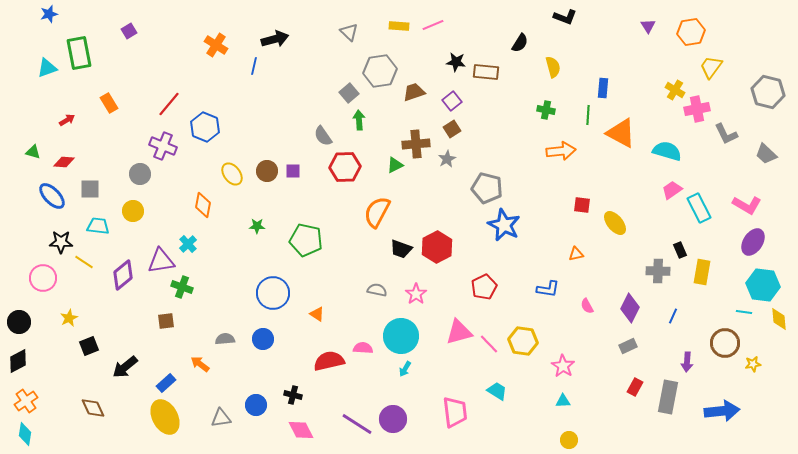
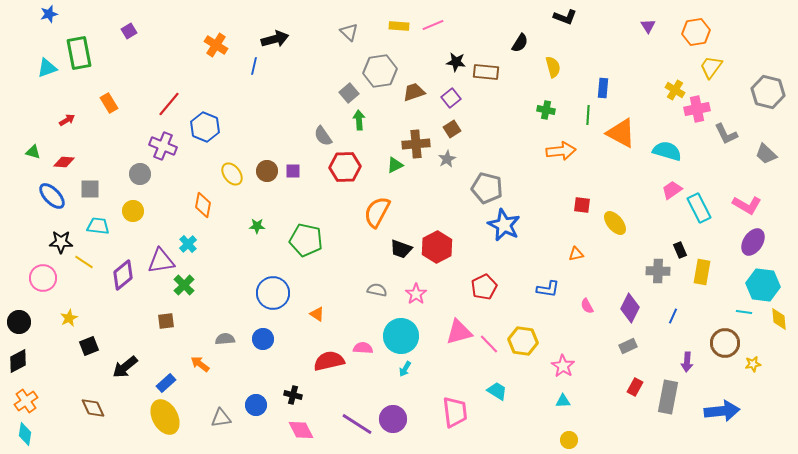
orange hexagon at (691, 32): moved 5 px right
purple square at (452, 101): moved 1 px left, 3 px up
green cross at (182, 287): moved 2 px right, 2 px up; rotated 25 degrees clockwise
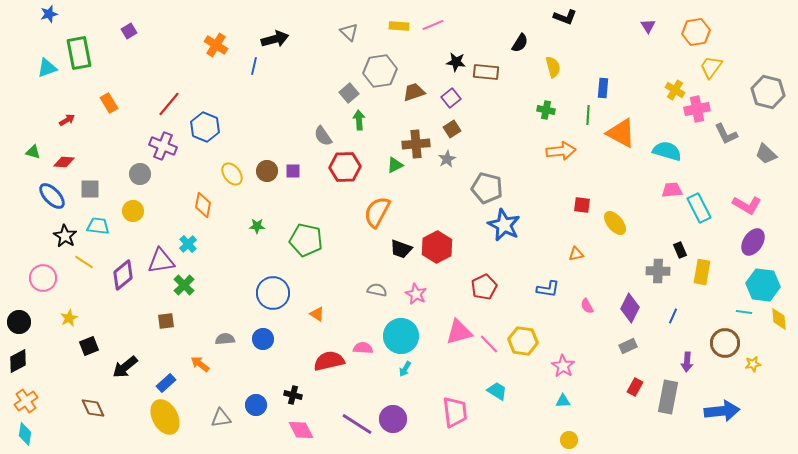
pink trapezoid at (672, 190): rotated 30 degrees clockwise
black star at (61, 242): moved 4 px right, 6 px up; rotated 30 degrees clockwise
pink star at (416, 294): rotated 10 degrees counterclockwise
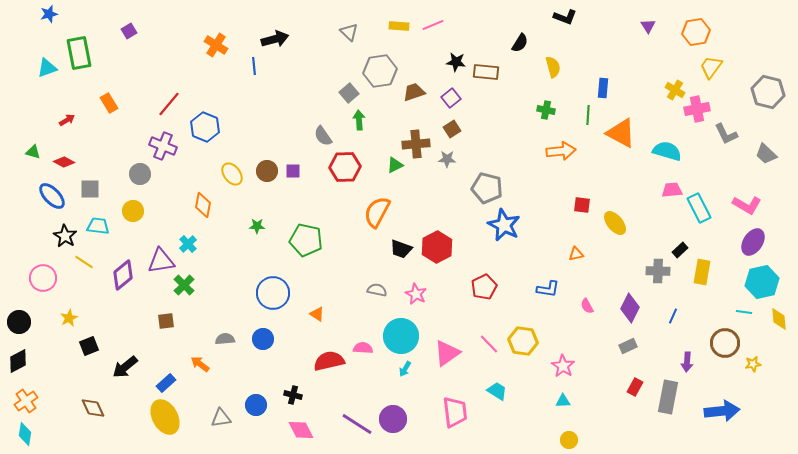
blue line at (254, 66): rotated 18 degrees counterclockwise
gray star at (447, 159): rotated 30 degrees clockwise
red diamond at (64, 162): rotated 25 degrees clockwise
black rectangle at (680, 250): rotated 70 degrees clockwise
cyan hexagon at (763, 285): moved 1 px left, 3 px up; rotated 20 degrees counterclockwise
pink triangle at (459, 332): moved 12 px left, 21 px down; rotated 20 degrees counterclockwise
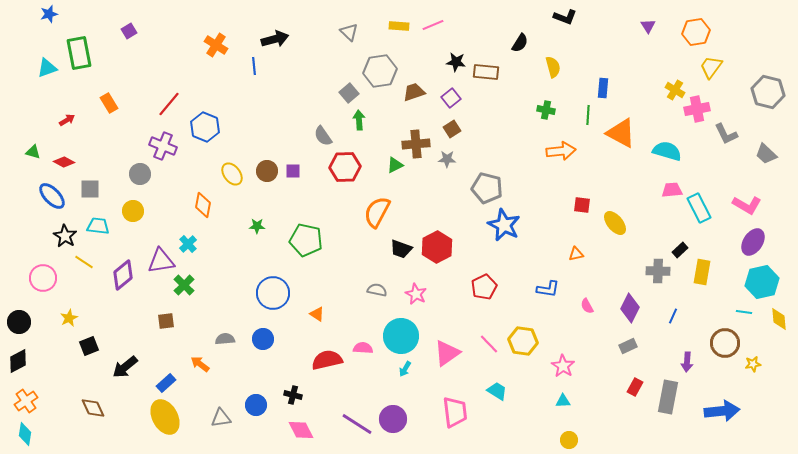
red semicircle at (329, 361): moved 2 px left, 1 px up
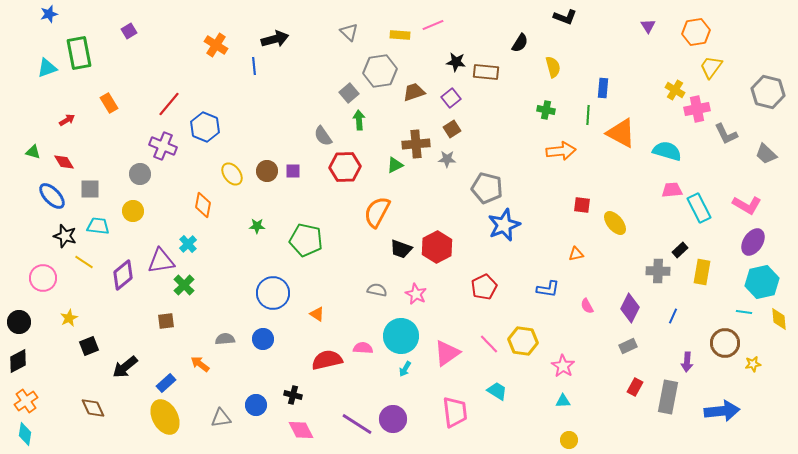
yellow rectangle at (399, 26): moved 1 px right, 9 px down
red diamond at (64, 162): rotated 30 degrees clockwise
blue star at (504, 225): rotated 24 degrees clockwise
black star at (65, 236): rotated 15 degrees counterclockwise
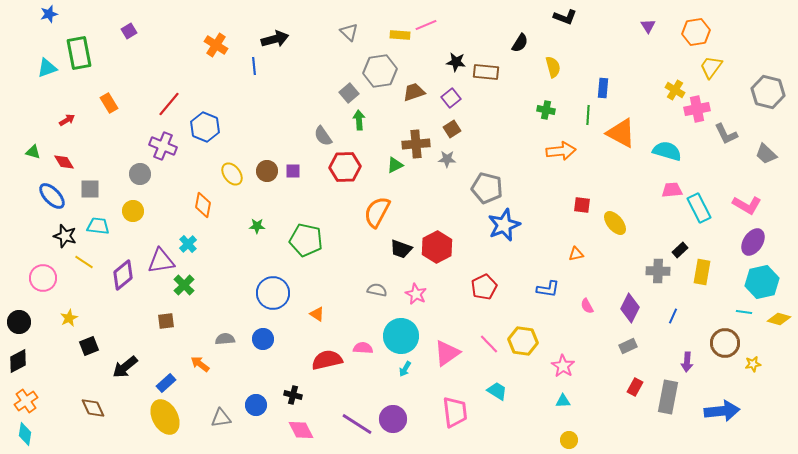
pink line at (433, 25): moved 7 px left
yellow diamond at (779, 319): rotated 70 degrees counterclockwise
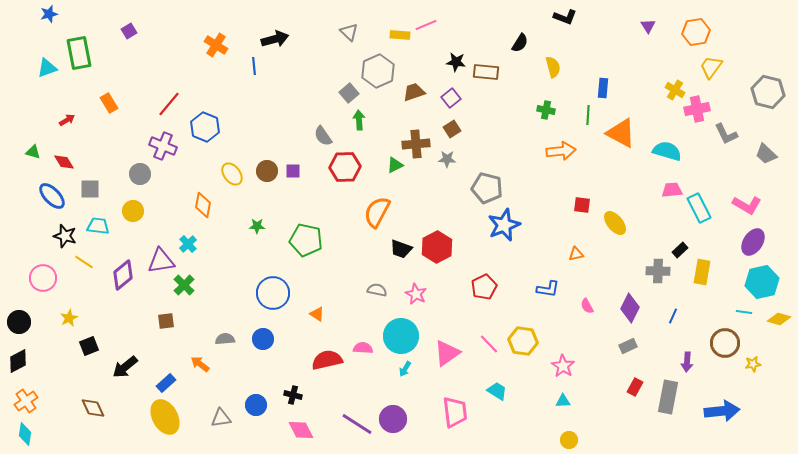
gray hexagon at (380, 71): moved 2 px left; rotated 16 degrees counterclockwise
